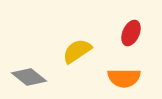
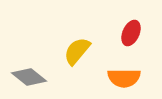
yellow semicircle: rotated 16 degrees counterclockwise
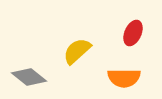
red ellipse: moved 2 px right
yellow semicircle: rotated 8 degrees clockwise
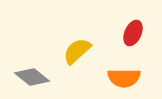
gray diamond: moved 3 px right
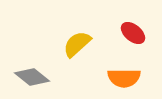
red ellipse: rotated 75 degrees counterclockwise
yellow semicircle: moved 7 px up
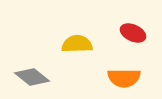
red ellipse: rotated 15 degrees counterclockwise
yellow semicircle: rotated 40 degrees clockwise
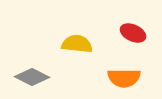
yellow semicircle: rotated 8 degrees clockwise
gray diamond: rotated 12 degrees counterclockwise
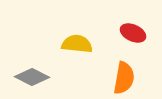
orange semicircle: rotated 80 degrees counterclockwise
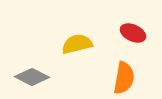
yellow semicircle: rotated 20 degrees counterclockwise
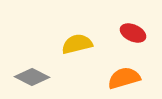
orange semicircle: rotated 116 degrees counterclockwise
